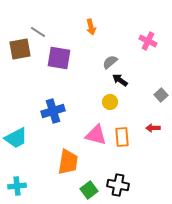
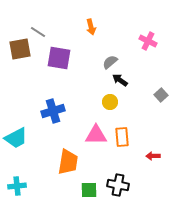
red arrow: moved 28 px down
pink triangle: rotated 15 degrees counterclockwise
green square: rotated 36 degrees clockwise
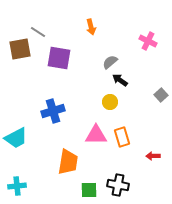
orange rectangle: rotated 12 degrees counterclockwise
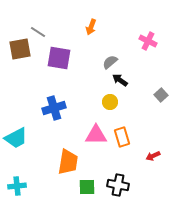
orange arrow: rotated 35 degrees clockwise
blue cross: moved 1 px right, 3 px up
red arrow: rotated 24 degrees counterclockwise
green square: moved 2 px left, 3 px up
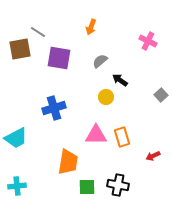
gray semicircle: moved 10 px left, 1 px up
yellow circle: moved 4 px left, 5 px up
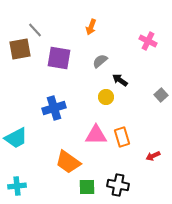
gray line: moved 3 px left, 2 px up; rotated 14 degrees clockwise
orange trapezoid: rotated 116 degrees clockwise
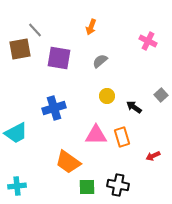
black arrow: moved 14 px right, 27 px down
yellow circle: moved 1 px right, 1 px up
cyan trapezoid: moved 5 px up
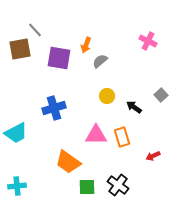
orange arrow: moved 5 px left, 18 px down
black cross: rotated 25 degrees clockwise
